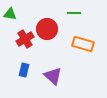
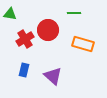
red circle: moved 1 px right, 1 px down
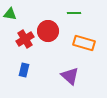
red circle: moved 1 px down
orange rectangle: moved 1 px right, 1 px up
purple triangle: moved 17 px right
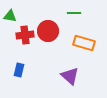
green triangle: moved 2 px down
red cross: moved 4 px up; rotated 24 degrees clockwise
blue rectangle: moved 5 px left
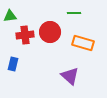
green triangle: rotated 16 degrees counterclockwise
red circle: moved 2 px right, 1 px down
orange rectangle: moved 1 px left
blue rectangle: moved 6 px left, 6 px up
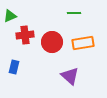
green triangle: rotated 16 degrees counterclockwise
red circle: moved 2 px right, 10 px down
orange rectangle: rotated 25 degrees counterclockwise
blue rectangle: moved 1 px right, 3 px down
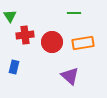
green triangle: rotated 40 degrees counterclockwise
